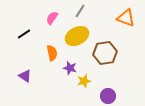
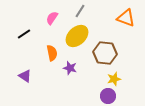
yellow ellipse: rotated 15 degrees counterclockwise
brown hexagon: rotated 15 degrees clockwise
yellow star: moved 30 px right, 2 px up
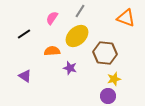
orange semicircle: moved 2 px up; rotated 84 degrees counterclockwise
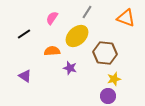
gray line: moved 7 px right, 1 px down
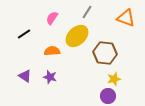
purple star: moved 20 px left, 9 px down
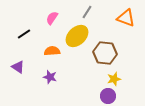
purple triangle: moved 7 px left, 9 px up
